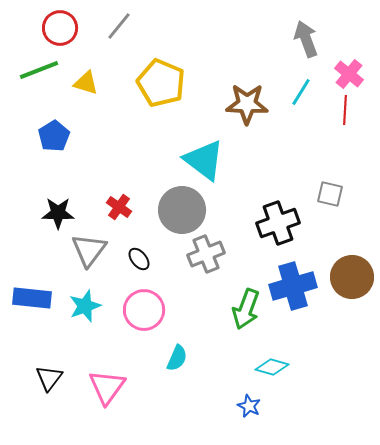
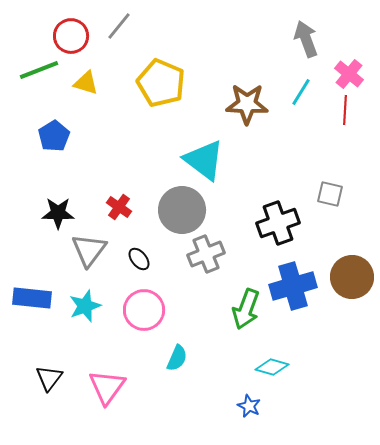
red circle: moved 11 px right, 8 px down
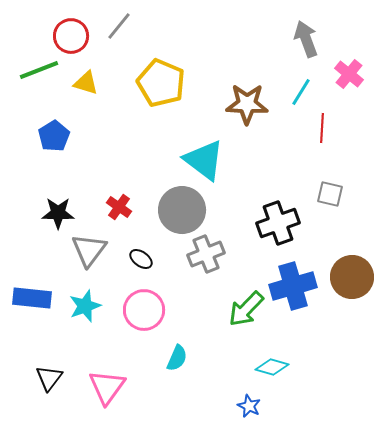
red line: moved 23 px left, 18 px down
black ellipse: moved 2 px right; rotated 15 degrees counterclockwise
green arrow: rotated 24 degrees clockwise
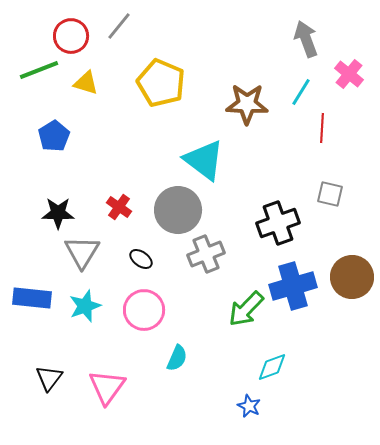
gray circle: moved 4 px left
gray triangle: moved 7 px left, 2 px down; rotated 6 degrees counterclockwise
cyan diamond: rotated 36 degrees counterclockwise
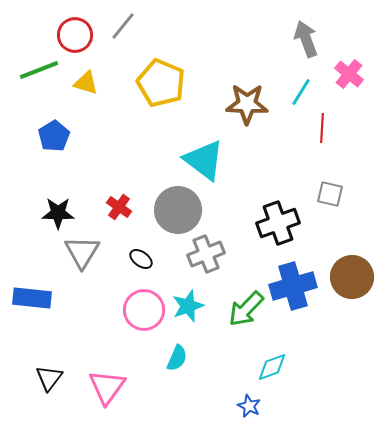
gray line: moved 4 px right
red circle: moved 4 px right, 1 px up
cyan star: moved 103 px right
